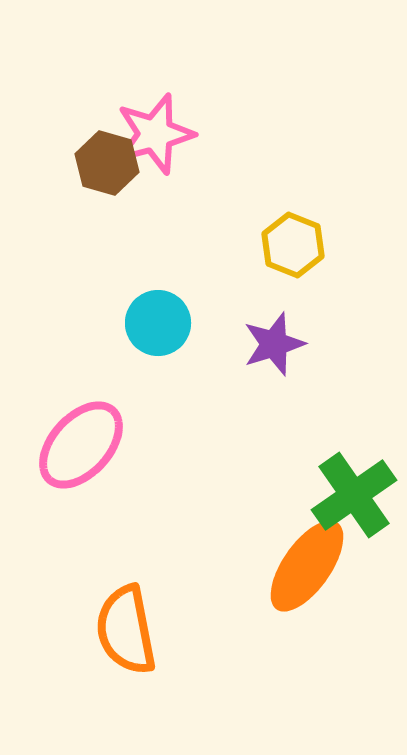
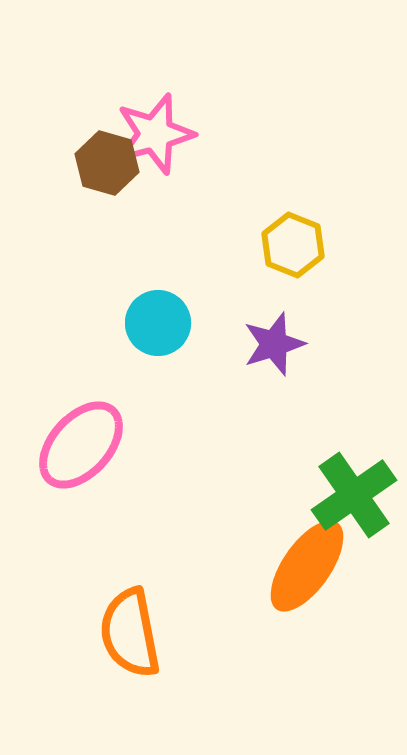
orange semicircle: moved 4 px right, 3 px down
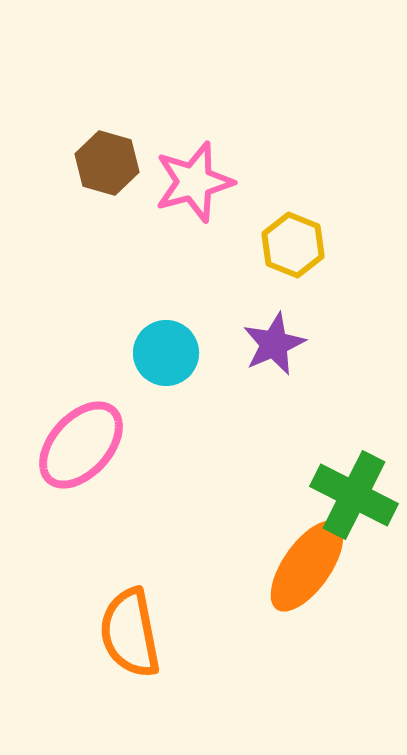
pink star: moved 39 px right, 48 px down
cyan circle: moved 8 px right, 30 px down
purple star: rotated 6 degrees counterclockwise
green cross: rotated 28 degrees counterclockwise
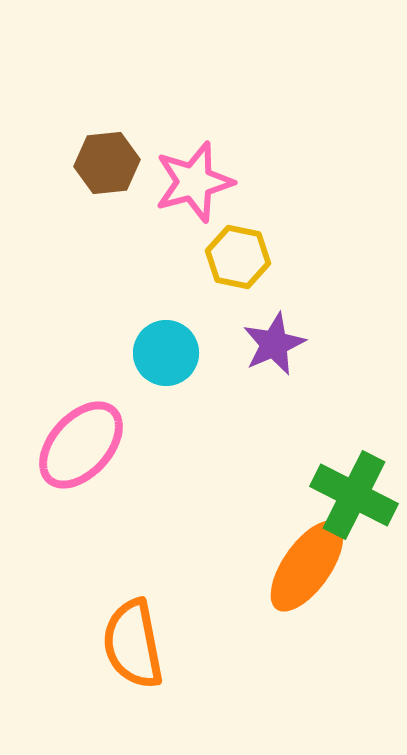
brown hexagon: rotated 22 degrees counterclockwise
yellow hexagon: moved 55 px left, 12 px down; rotated 10 degrees counterclockwise
orange semicircle: moved 3 px right, 11 px down
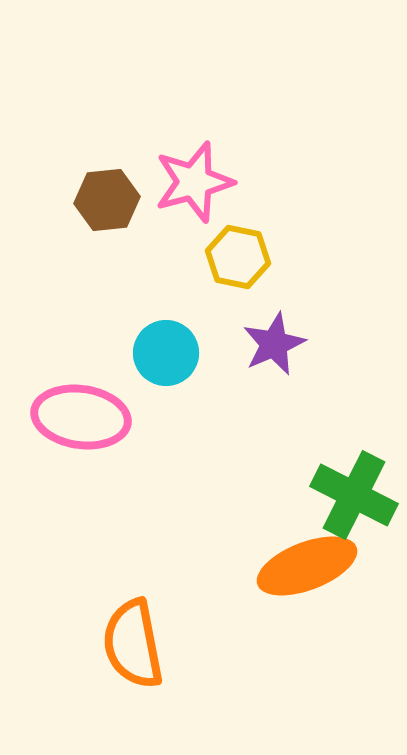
brown hexagon: moved 37 px down
pink ellipse: moved 28 px up; rotated 56 degrees clockwise
orange ellipse: rotated 34 degrees clockwise
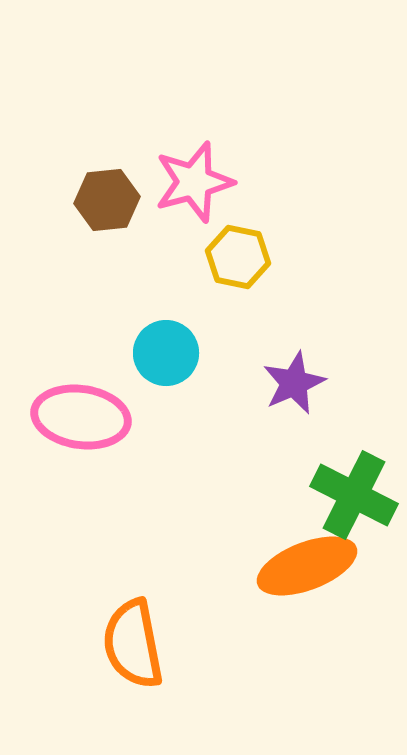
purple star: moved 20 px right, 39 px down
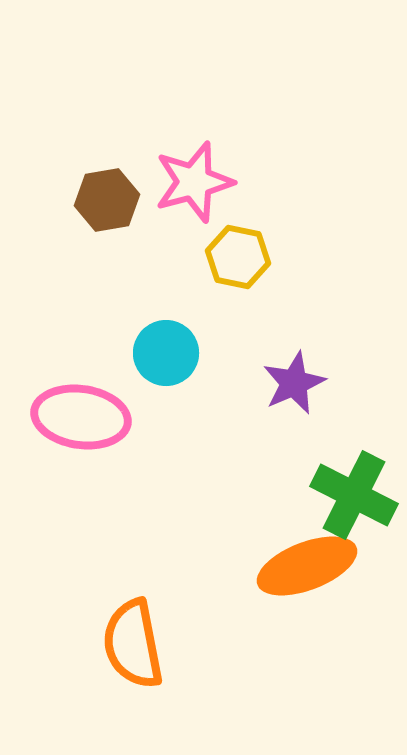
brown hexagon: rotated 4 degrees counterclockwise
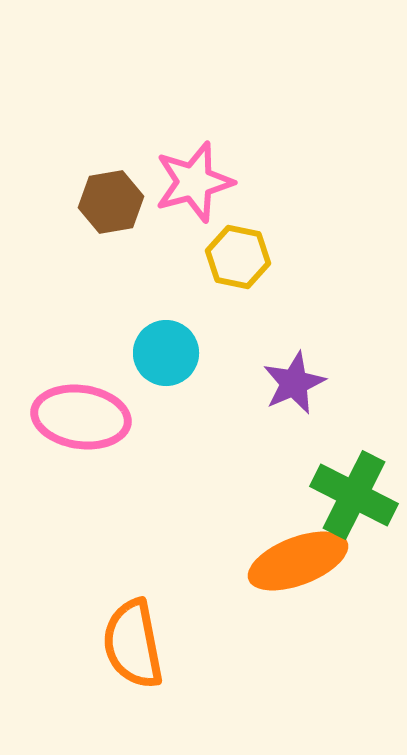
brown hexagon: moved 4 px right, 2 px down
orange ellipse: moved 9 px left, 5 px up
